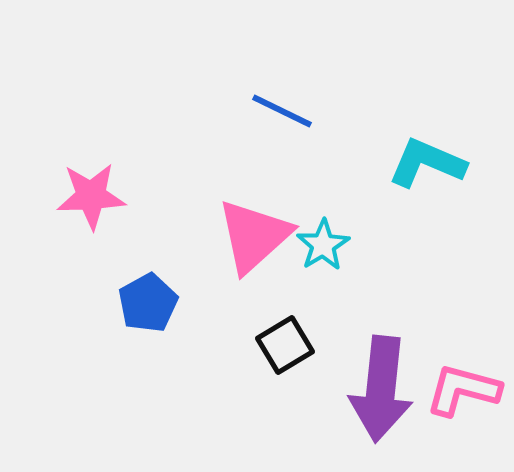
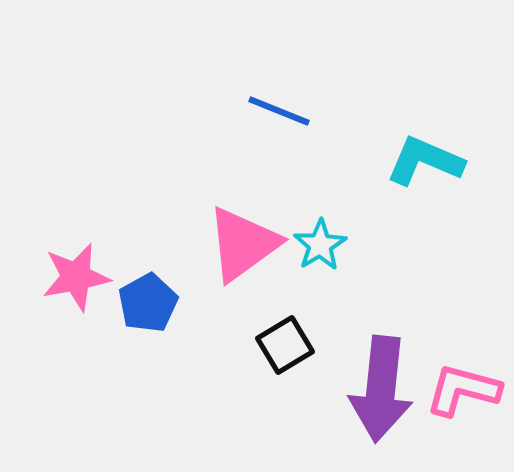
blue line: moved 3 px left; rotated 4 degrees counterclockwise
cyan L-shape: moved 2 px left, 2 px up
pink star: moved 15 px left, 81 px down; rotated 8 degrees counterclockwise
pink triangle: moved 11 px left, 8 px down; rotated 6 degrees clockwise
cyan star: moved 3 px left
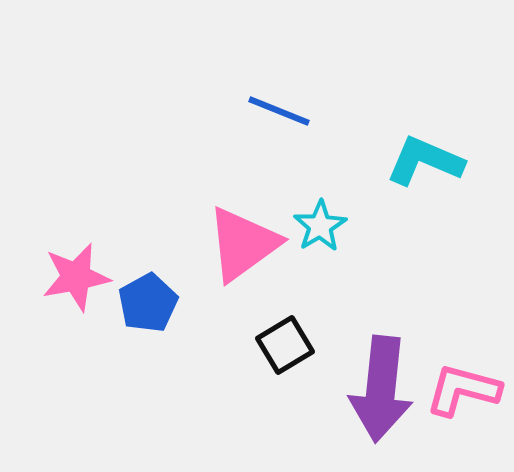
cyan star: moved 19 px up
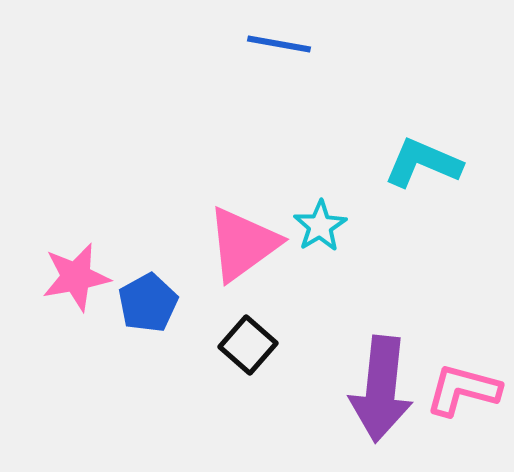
blue line: moved 67 px up; rotated 12 degrees counterclockwise
cyan L-shape: moved 2 px left, 2 px down
black square: moved 37 px left; rotated 18 degrees counterclockwise
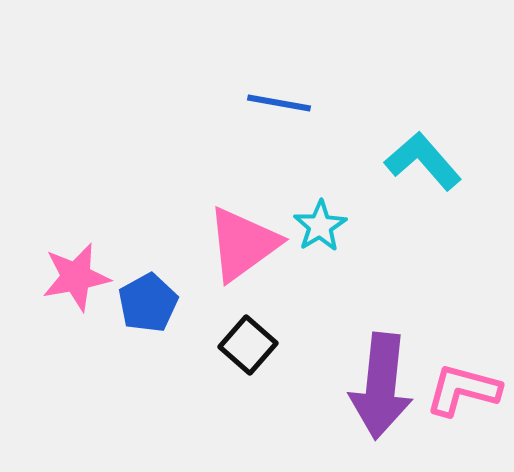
blue line: moved 59 px down
cyan L-shape: moved 2 px up; rotated 26 degrees clockwise
purple arrow: moved 3 px up
